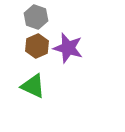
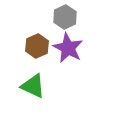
gray hexagon: moved 29 px right; rotated 15 degrees clockwise
purple star: rotated 12 degrees clockwise
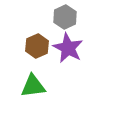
green triangle: rotated 32 degrees counterclockwise
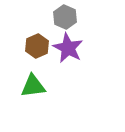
gray hexagon: rotated 10 degrees counterclockwise
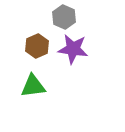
gray hexagon: moved 1 px left
purple star: moved 5 px right, 1 px down; rotated 20 degrees counterclockwise
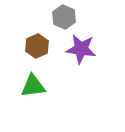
purple star: moved 8 px right
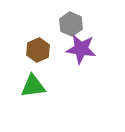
gray hexagon: moved 7 px right, 7 px down
brown hexagon: moved 1 px right, 4 px down
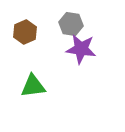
gray hexagon: rotated 15 degrees counterclockwise
brown hexagon: moved 13 px left, 18 px up
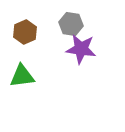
green triangle: moved 11 px left, 10 px up
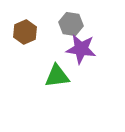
green triangle: moved 35 px right
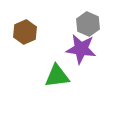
gray hexagon: moved 17 px right; rotated 15 degrees clockwise
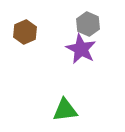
purple star: rotated 20 degrees clockwise
green triangle: moved 8 px right, 34 px down
